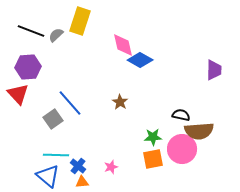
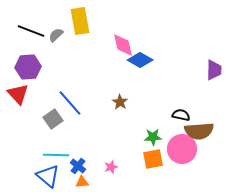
yellow rectangle: rotated 28 degrees counterclockwise
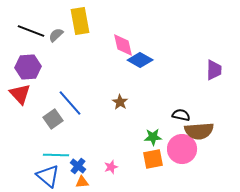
red triangle: moved 2 px right
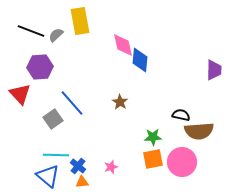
blue diamond: rotated 65 degrees clockwise
purple hexagon: moved 12 px right
blue line: moved 2 px right
pink circle: moved 13 px down
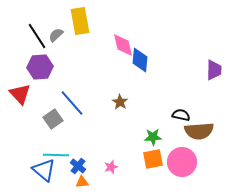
black line: moved 6 px right, 5 px down; rotated 36 degrees clockwise
blue triangle: moved 4 px left, 6 px up
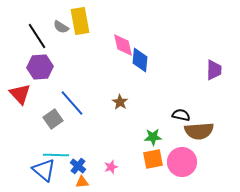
gray semicircle: moved 5 px right, 8 px up; rotated 105 degrees counterclockwise
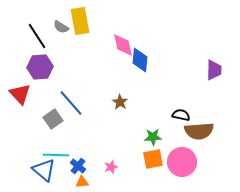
blue line: moved 1 px left
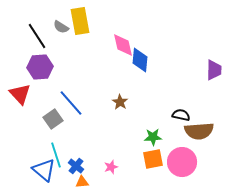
cyan line: rotated 70 degrees clockwise
blue cross: moved 2 px left
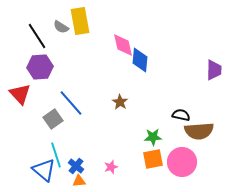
orange triangle: moved 3 px left, 1 px up
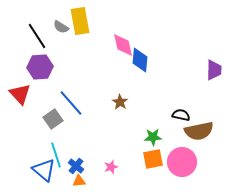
brown semicircle: rotated 8 degrees counterclockwise
